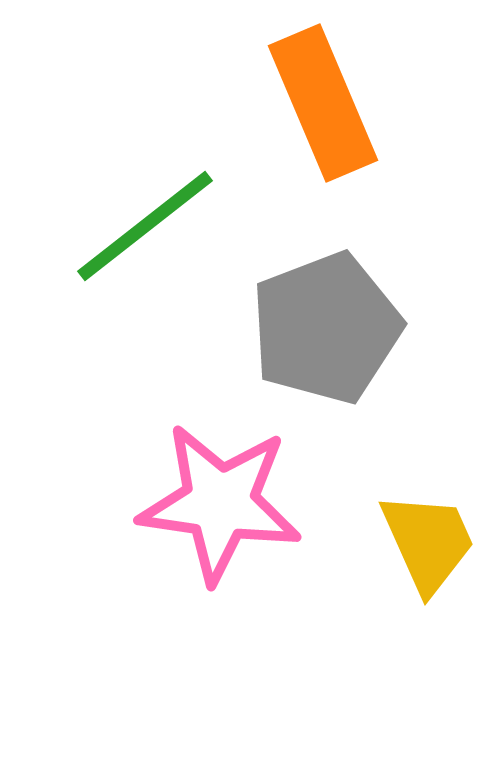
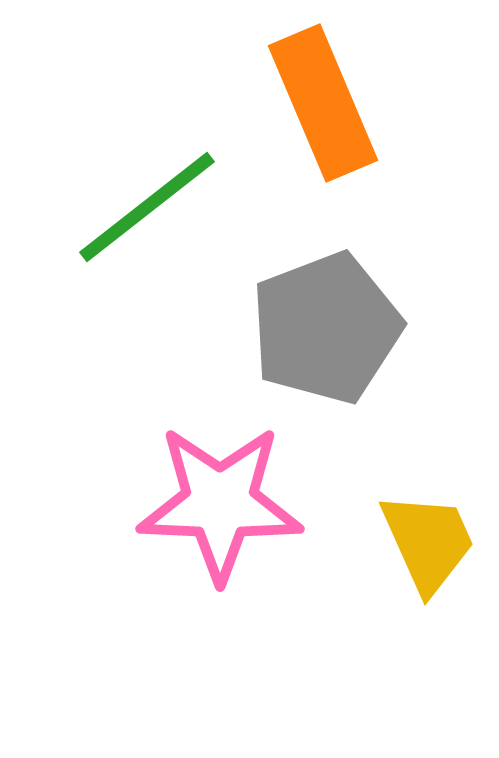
green line: moved 2 px right, 19 px up
pink star: rotated 6 degrees counterclockwise
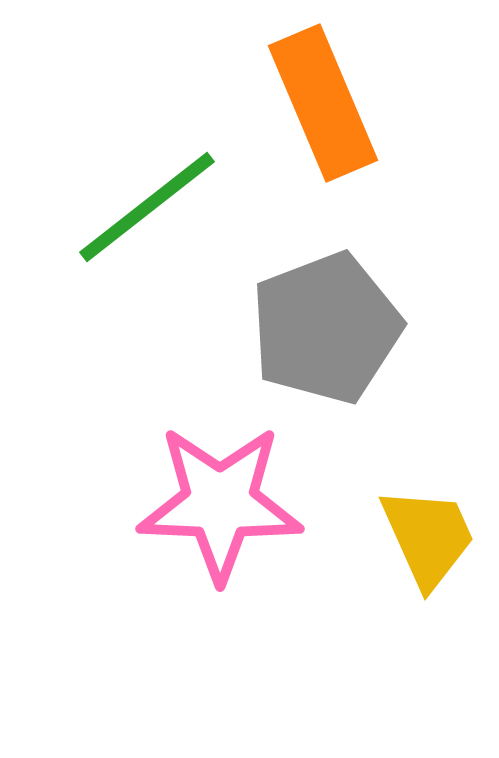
yellow trapezoid: moved 5 px up
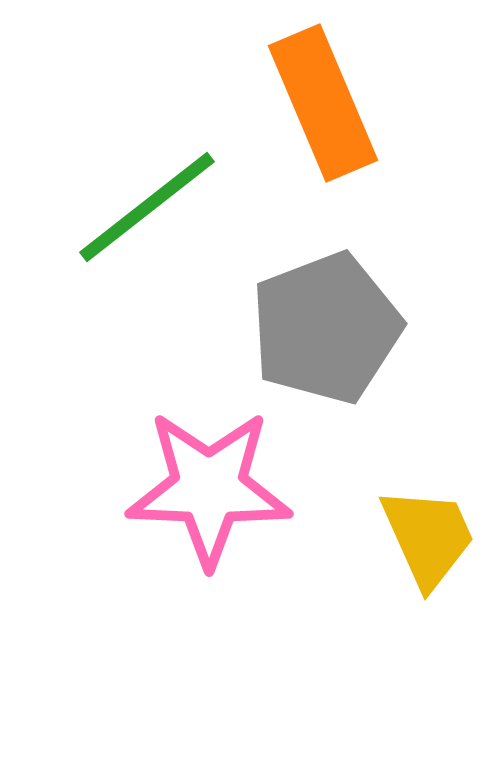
pink star: moved 11 px left, 15 px up
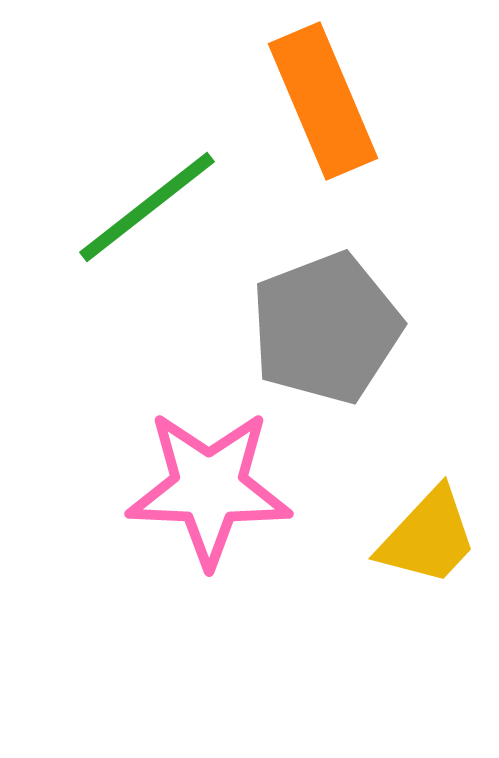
orange rectangle: moved 2 px up
yellow trapezoid: rotated 67 degrees clockwise
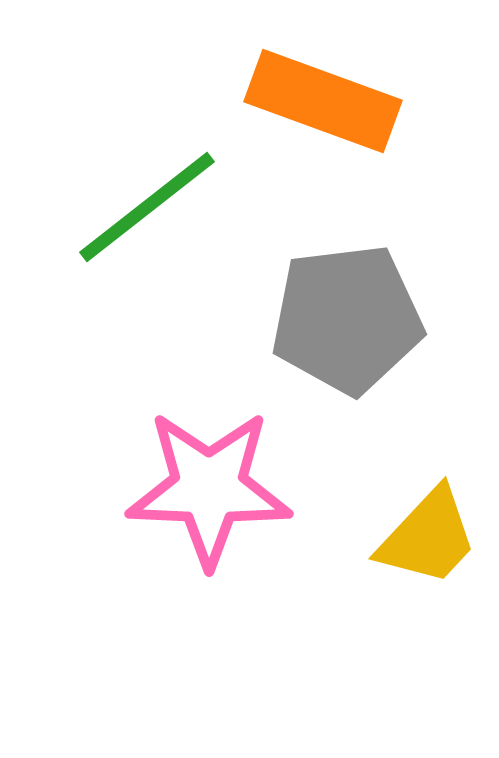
orange rectangle: rotated 47 degrees counterclockwise
gray pentagon: moved 21 px right, 9 px up; rotated 14 degrees clockwise
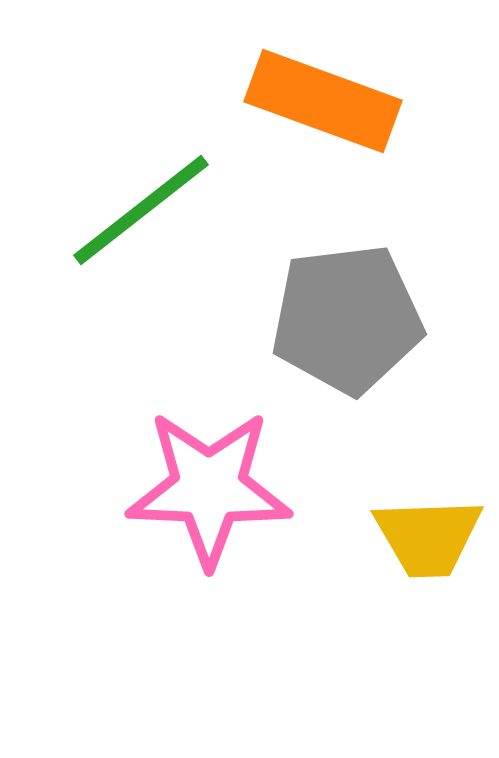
green line: moved 6 px left, 3 px down
yellow trapezoid: rotated 45 degrees clockwise
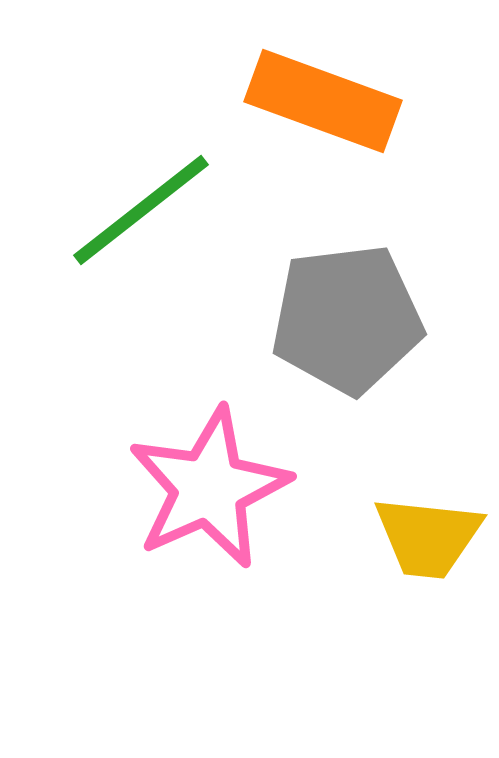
pink star: rotated 26 degrees counterclockwise
yellow trapezoid: rotated 8 degrees clockwise
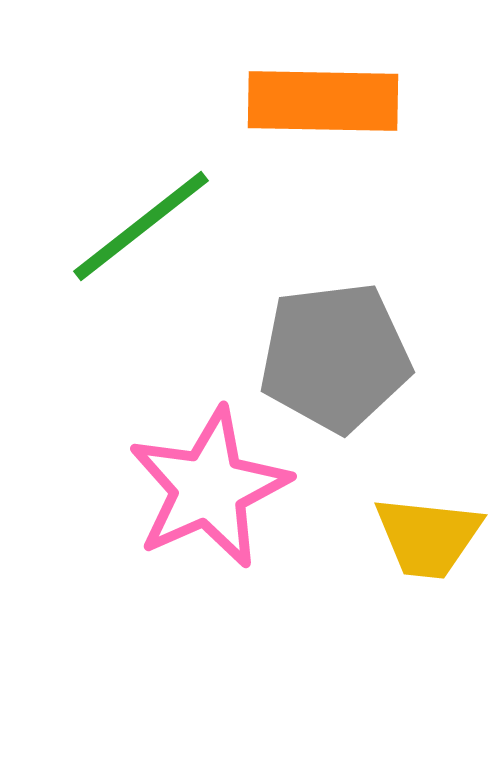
orange rectangle: rotated 19 degrees counterclockwise
green line: moved 16 px down
gray pentagon: moved 12 px left, 38 px down
